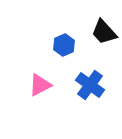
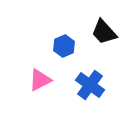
blue hexagon: moved 1 px down
pink triangle: moved 5 px up
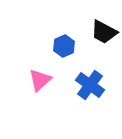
black trapezoid: rotated 20 degrees counterclockwise
pink triangle: rotated 15 degrees counterclockwise
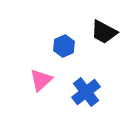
pink triangle: moved 1 px right
blue cross: moved 4 px left, 7 px down; rotated 16 degrees clockwise
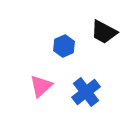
pink triangle: moved 6 px down
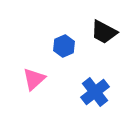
pink triangle: moved 7 px left, 7 px up
blue cross: moved 9 px right
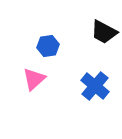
blue hexagon: moved 16 px left; rotated 15 degrees clockwise
blue cross: moved 6 px up; rotated 12 degrees counterclockwise
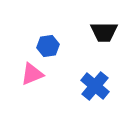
black trapezoid: rotated 28 degrees counterclockwise
pink triangle: moved 2 px left, 5 px up; rotated 20 degrees clockwise
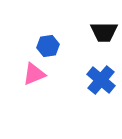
pink triangle: moved 2 px right
blue cross: moved 6 px right, 6 px up
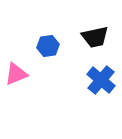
black trapezoid: moved 9 px left, 5 px down; rotated 12 degrees counterclockwise
pink triangle: moved 18 px left
